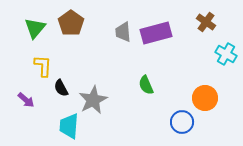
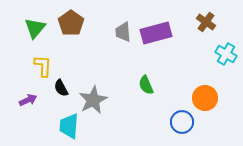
purple arrow: moved 2 px right; rotated 66 degrees counterclockwise
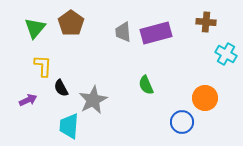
brown cross: rotated 30 degrees counterclockwise
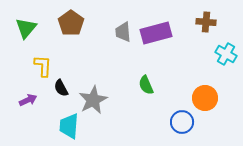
green triangle: moved 9 px left
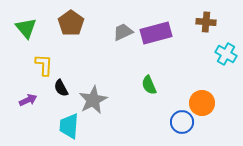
green triangle: rotated 20 degrees counterclockwise
gray trapezoid: rotated 70 degrees clockwise
yellow L-shape: moved 1 px right, 1 px up
green semicircle: moved 3 px right
orange circle: moved 3 px left, 5 px down
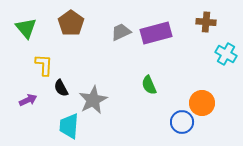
gray trapezoid: moved 2 px left
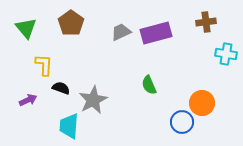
brown cross: rotated 12 degrees counterclockwise
cyan cross: rotated 20 degrees counterclockwise
black semicircle: rotated 138 degrees clockwise
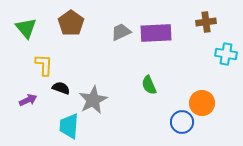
purple rectangle: rotated 12 degrees clockwise
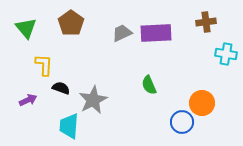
gray trapezoid: moved 1 px right, 1 px down
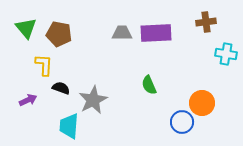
brown pentagon: moved 12 px left, 11 px down; rotated 25 degrees counterclockwise
gray trapezoid: rotated 25 degrees clockwise
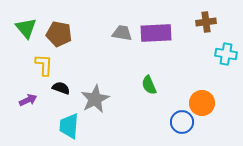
gray trapezoid: rotated 10 degrees clockwise
gray star: moved 2 px right, 1 px up
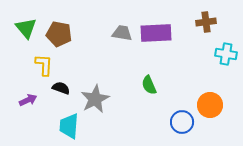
orange circle: moved 8 px right, 2 px down
